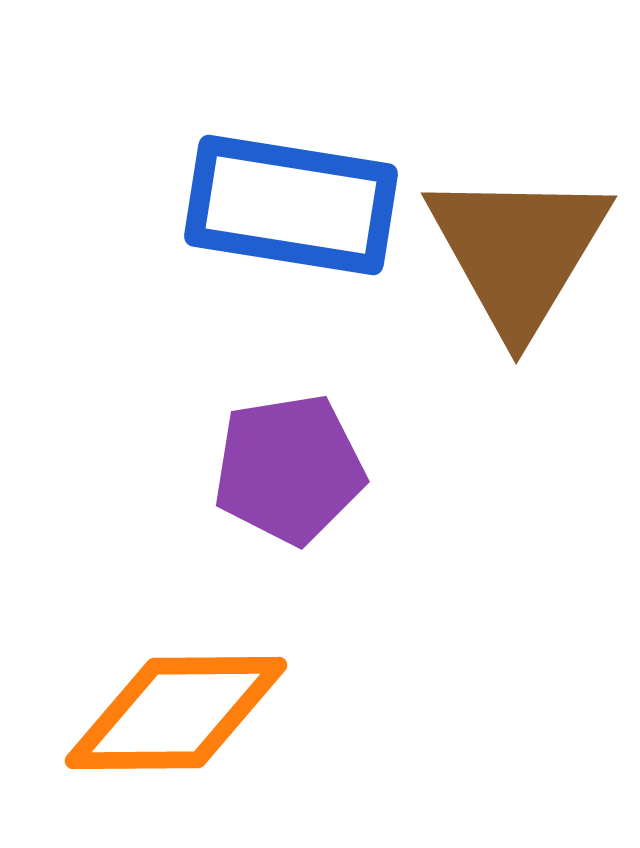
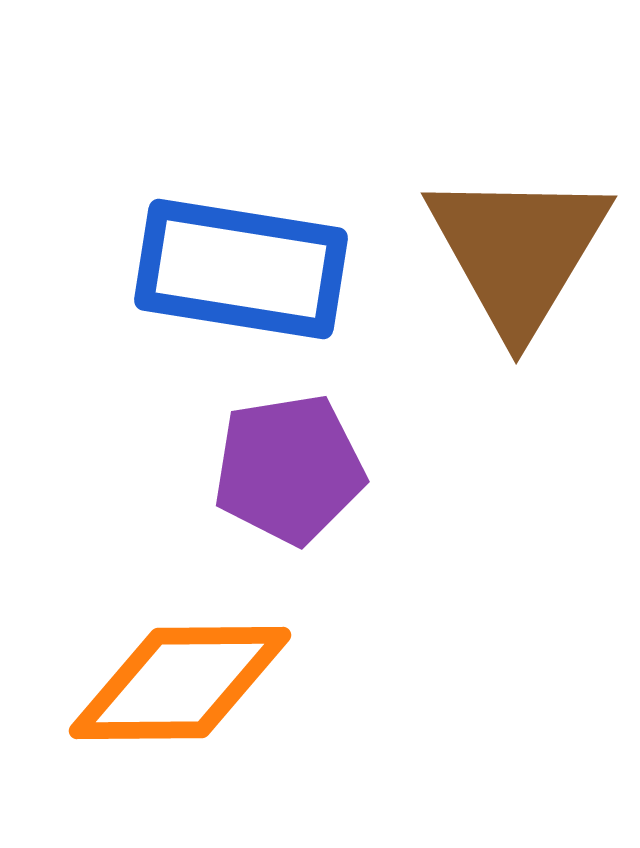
blue rectangle: moved 50 px left, 64 px down
orange diamond: moved 4 px right, 30 px up
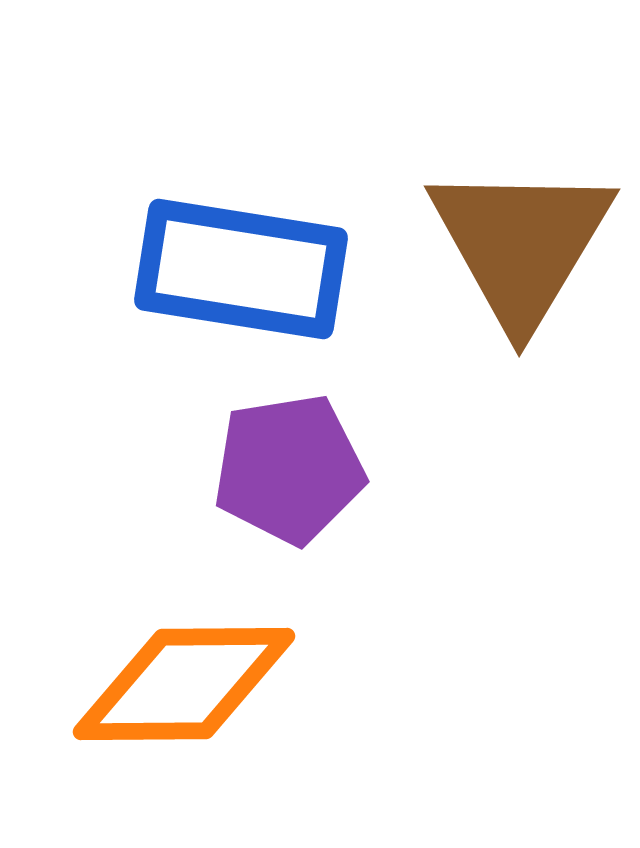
brown triangle: moved 3 px right, 7 px up
orange diamond: moved 4 px right, 1 px down
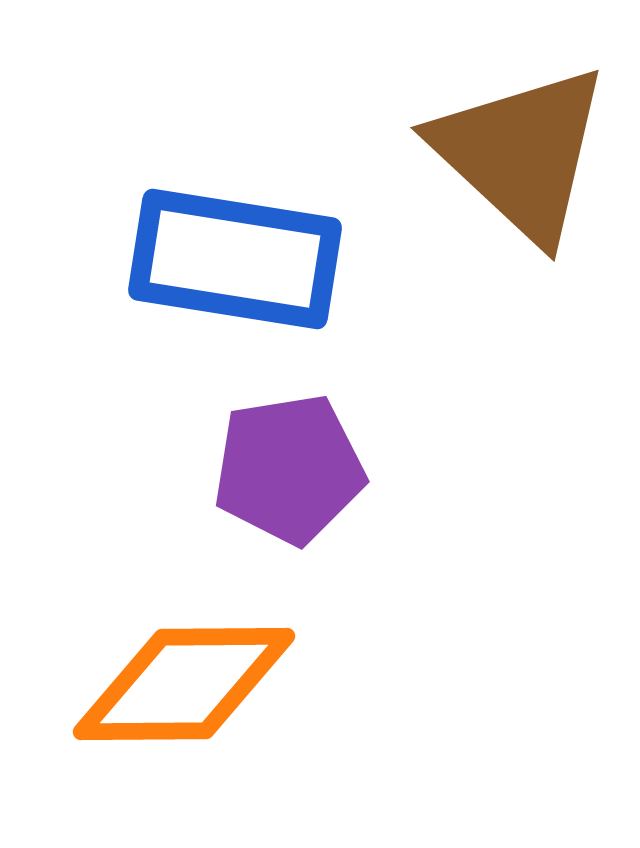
brown triangle: moved 91 px up; rotated 18 degrees counterclockwise
blue rectangle: moved 6 px left, 10 px up
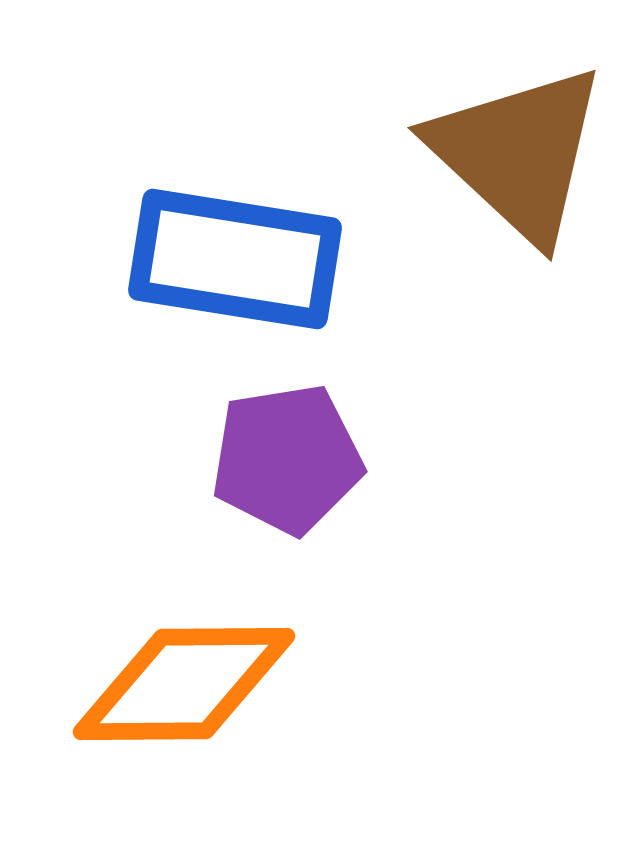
brown triangle: moved 3 px left
purple pentagon: moved 2 px left, 10 px up
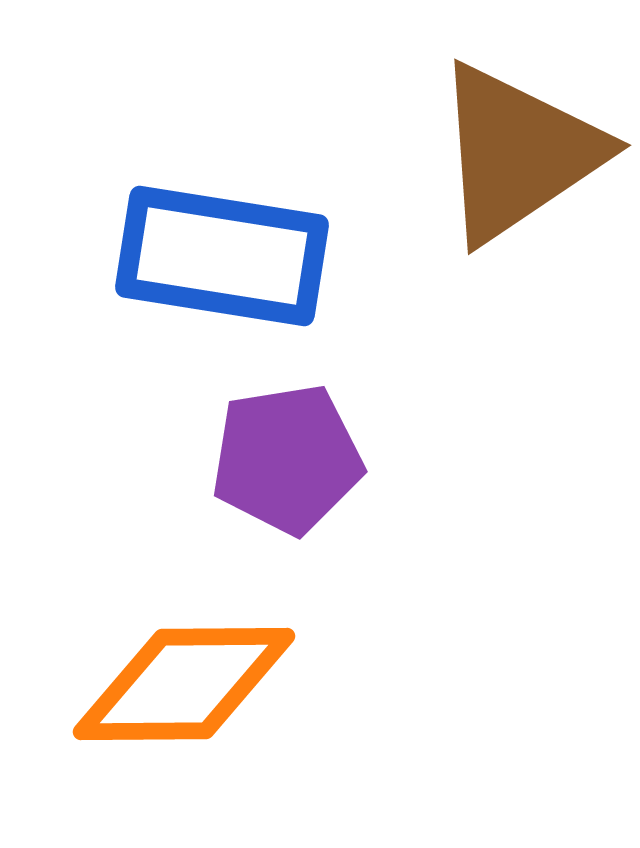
brown triangle: rotated 43 degrees clockwise
blue rectangle: moved 13 px left, 3 px up
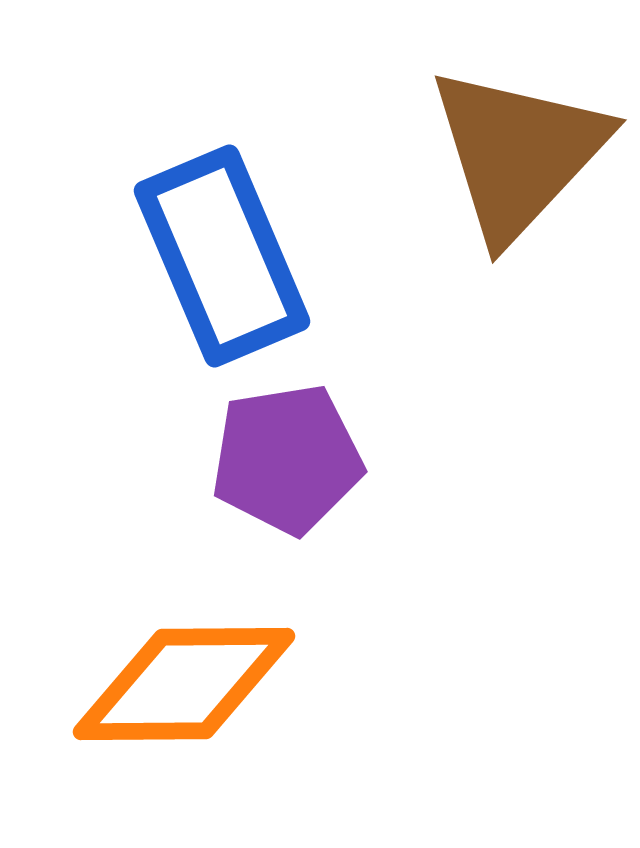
brown triangle: rotated 13 degrees counterclockwise
blue rectangle: rotated 58 degrees clockwise
